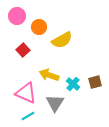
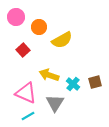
pink circle: moved 1 px left, 1 px down
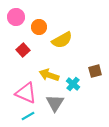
brown square: moved 11 px up
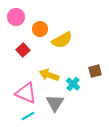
orange circle: moved 1 px right, 2 px down
